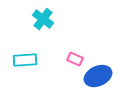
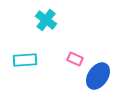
cyan cross: moved 3 px right, 1 px down
blue ellipse: rotated 32 degrees counterclockwise
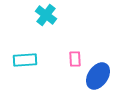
cyan cross: moved 5 px up
pink rectangle: rotated 63 degrees clockwise
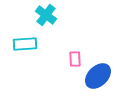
cyan rectangle: moved 16 px up
blue ellipse: rotated 12 degrees clockwise
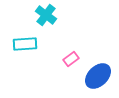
pink rectangle: moved 4 px left; rotated 56 degrees clockwise
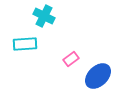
cyan cross: moved 2 px left, 1 px down; rotated 10 degrees counterclockwise
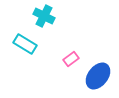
cyan rectangle: rotated 35 degrees clockwise
blue ellipse: rotated 8 degrees counterclockwise
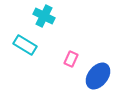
cyan rectangle: moved 1 px down
pink rectangle: rotated 28 degrees counterclockwise
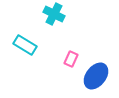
cyan cross: moved 10 px right, 2 px up
blue ellipse: moved 2 px left
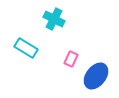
cyan cross: moved 5 px down
cyan rectangle: moved 1 px right, 3 px down
